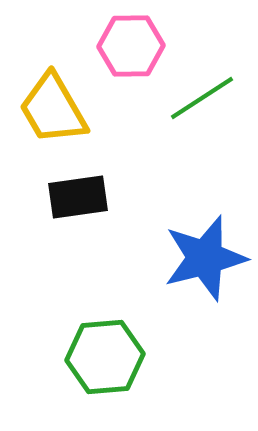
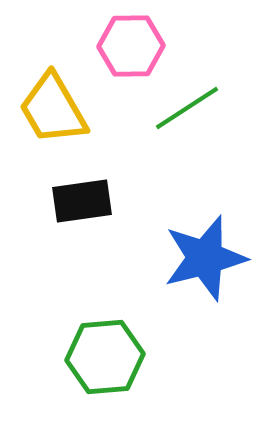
green line: moved 15 px left, 10 px down
black rectangle: moved 4 px right, 4 px down
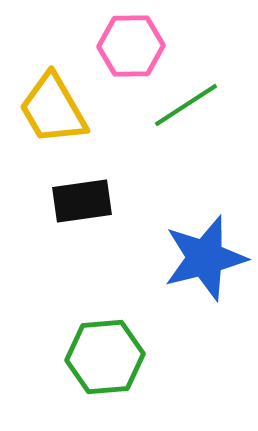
green line: moved 1 px left, 3 px up
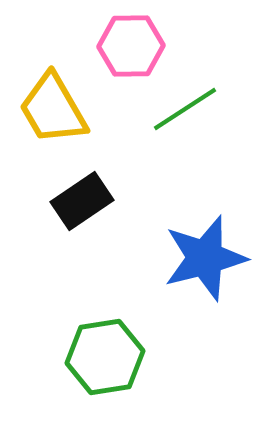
green line: moved 1 px left, 4 px down
black rectangle: rotated 26 degrees counterclockwise
green hexagon: rotated 4 degrees counterclockwise
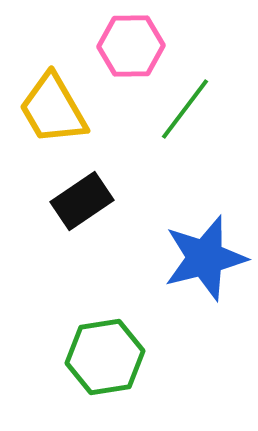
green line: rotated 20 degrees counterclockwise
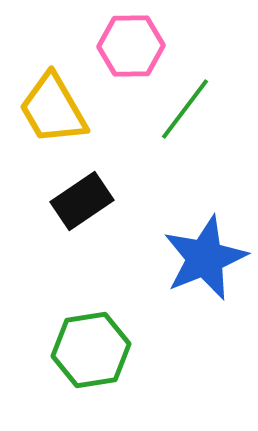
blue star: rotated 8 degrees counterclockwise
green hexagon: moved 14 px left, 7 px up
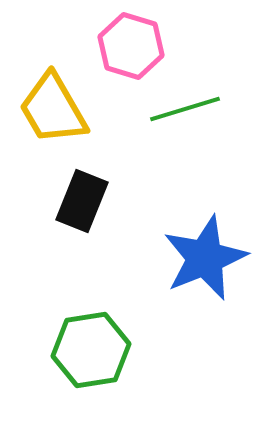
pink hexagon: rotated 18 degrees clockwise
green line: rotated 36 degrees clockwise
black rectangle: rotated 34 degrees counterclockwise
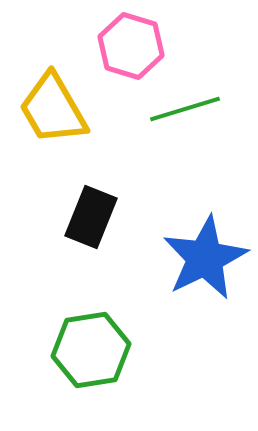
black rectangle: moved 9 px right, 16 px down
blue star: rotated 4 degrees counterclockwise
